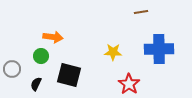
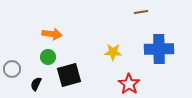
orange arrow: moved 1 px left, 3 px up
green circle: moved 7 px right, 1 px down
black square: rotated 30 degrees counterclockwise
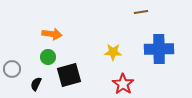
red star: moved 6 px left
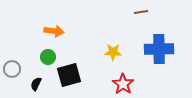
orange arrow: moved 2 px right, 3 px up
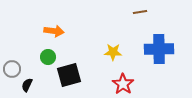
brown line: moved 1 px left
black semicircle: moved 9 px left, 1 px down
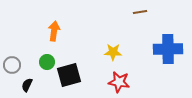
orange arrow: rotated 90 degrees counterclockwise
blue cross: moved 9 px right
green circle: moved 1 px left, 5 px down
gray circle: moved 4 px up
red star: moved 4 px left, 2 px up; rotated 25 degrees counterclockwise
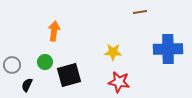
green circle: moved 2 px left
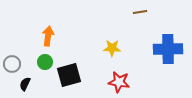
orange arrow: moved 6 px left, 5 px down
yellow star: moved 1 px left, 4 px up
gray circle: moved 1 px up
black semicircle: moved 2 px left, 1 px up
